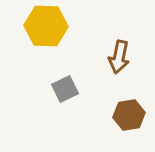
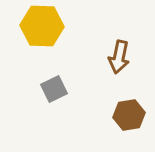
yellow hexagon: moved 4 px left
gray square: moved 11 px left
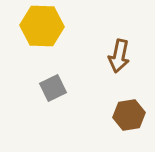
brown arrow: moved 1 px up
gray square: moved 1 px left, 1 px up
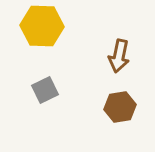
gray square: moved 8 px left, 2 px down
brown hexagon: moved 9 px left, 8 px up
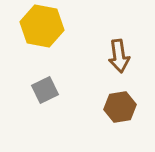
yellow hexagon: rotated 9 degrees clockwise
brown arrow: rotated 20 degrees counterclockwise
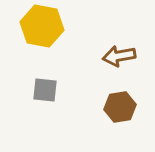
brown arrow: rotated 88 degrees clockwise
gray square: rotated 32 degrees clockwise
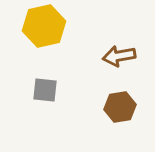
yellow hexagon: moved 2 px right; rotated 24 degrees counterclockwise
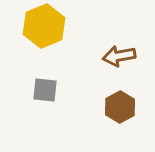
yellow hexagon: rotated 9 degrees counterclockwise
brown hexagon: rotated 20 degrees counterclockwise
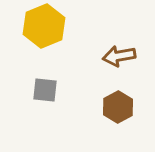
brown hexagon: moved 2 px left
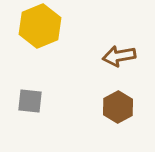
yellow hexagon: moved 4 px left
gray square: moved 15 px left, 11 px down
